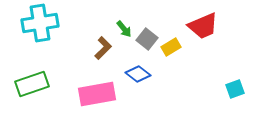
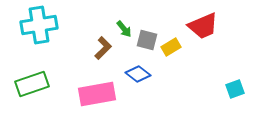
cyan cross: moved 1 px left, 2 px down
gray square: moved 1 px down; rotated 25 degrees counterclockwise
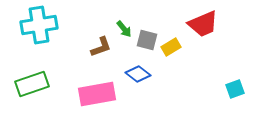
red trapezoid: moved 2 px up
brown L-shape: moved 2 px left, 1 px up; rotated 25 degrees clockwise
